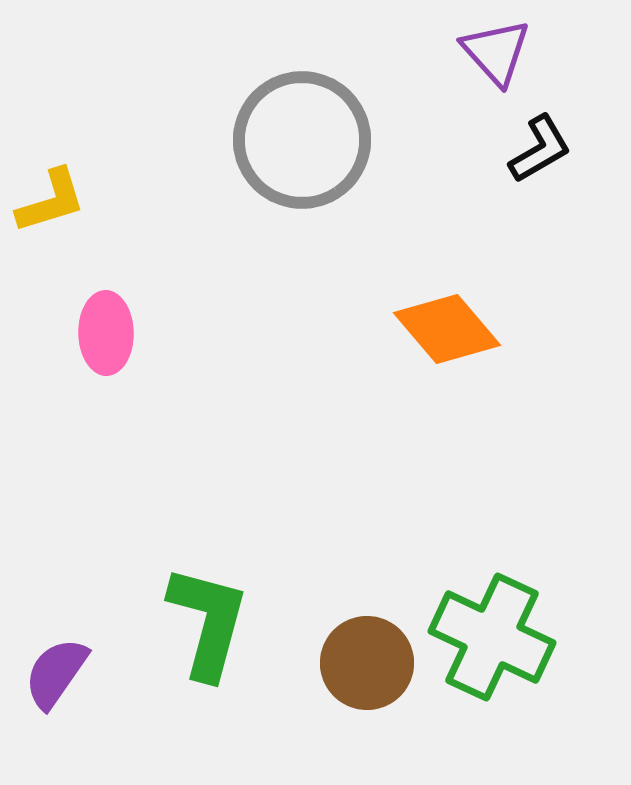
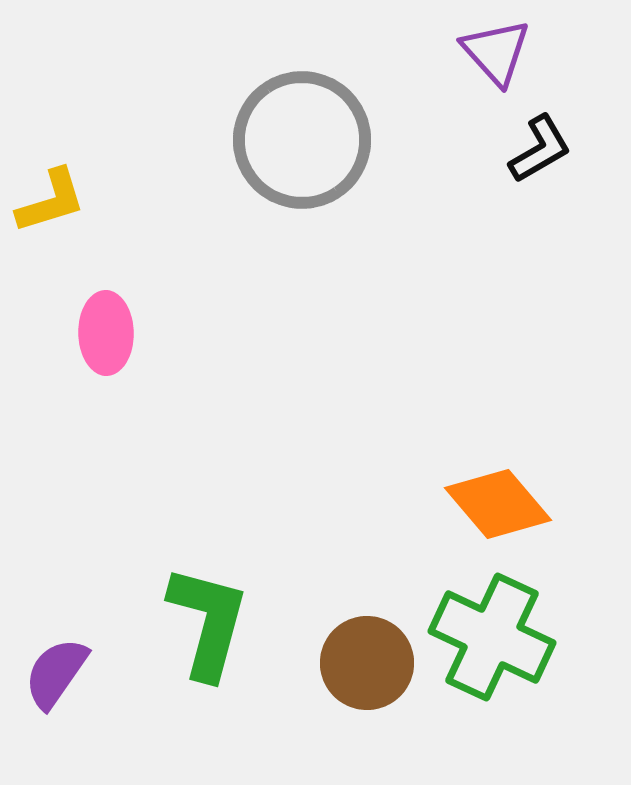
orange diamond: moved 51 px right, 175 px down
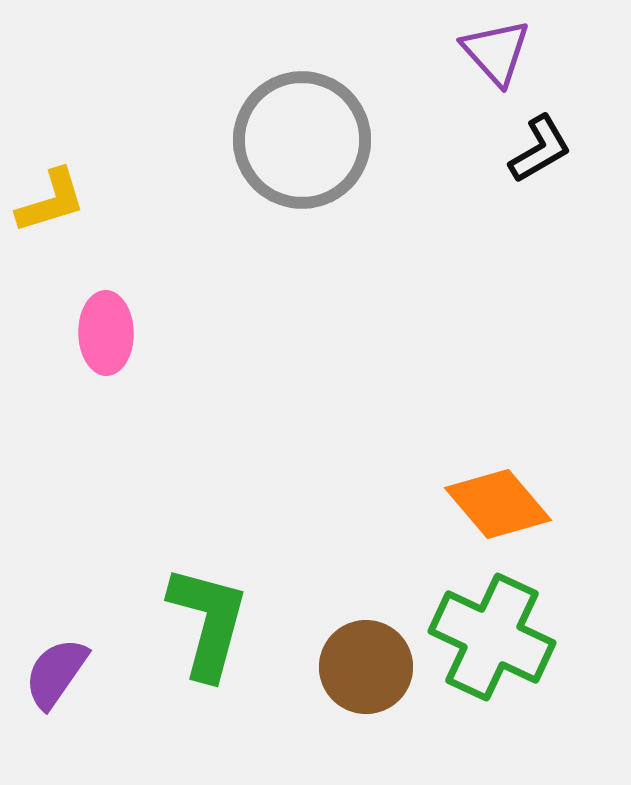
brown circle: moved 1 px left, 4 px down
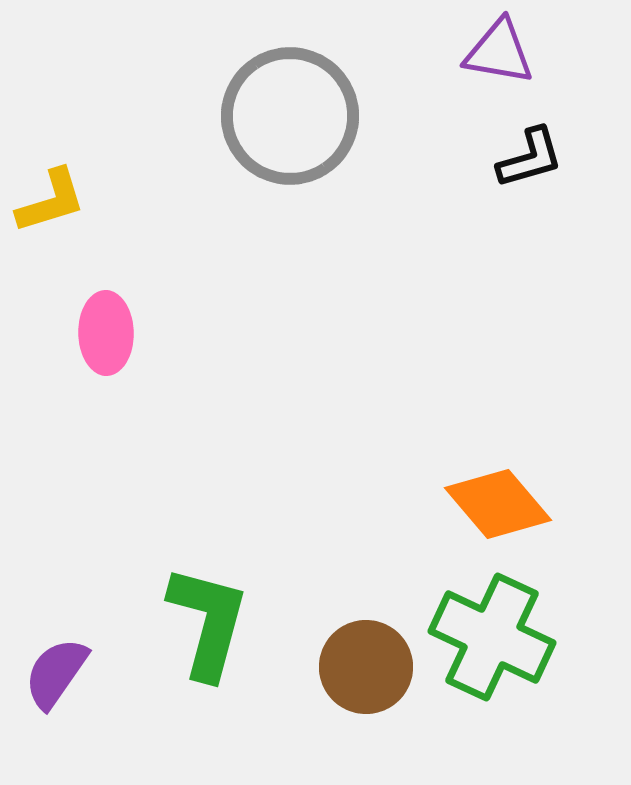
purple triangle: moved 3 px right; rotated 38 degrees counterclockwise
gray circle: moved 12 px left, 24 px up
black L-shape: moved 10 px left, 9 px down; rotated 14 degrees clockwise
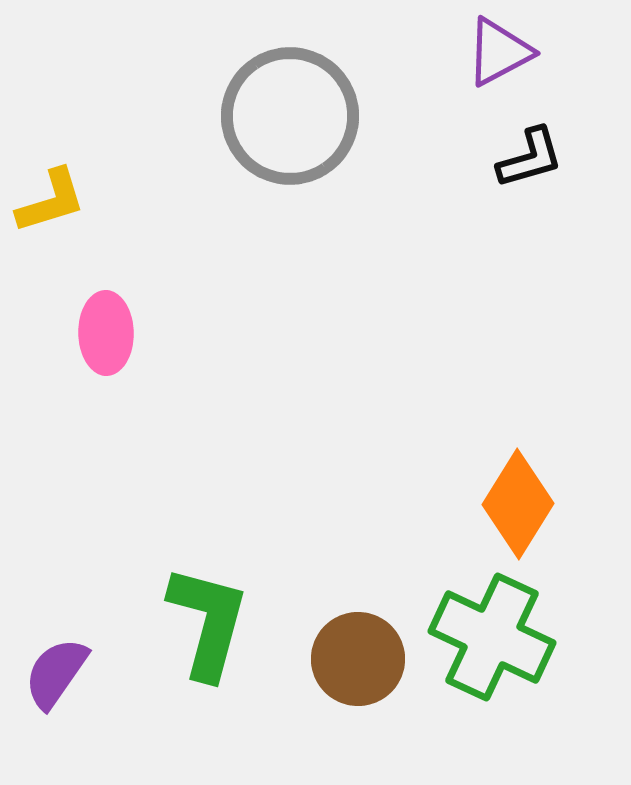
purple triangle: rotated 38 degrees counterclockwise
orange diamond: moved 20 px right; rotated 72 degrees clockwise
brown circle: moved 8 px left, 8 px up
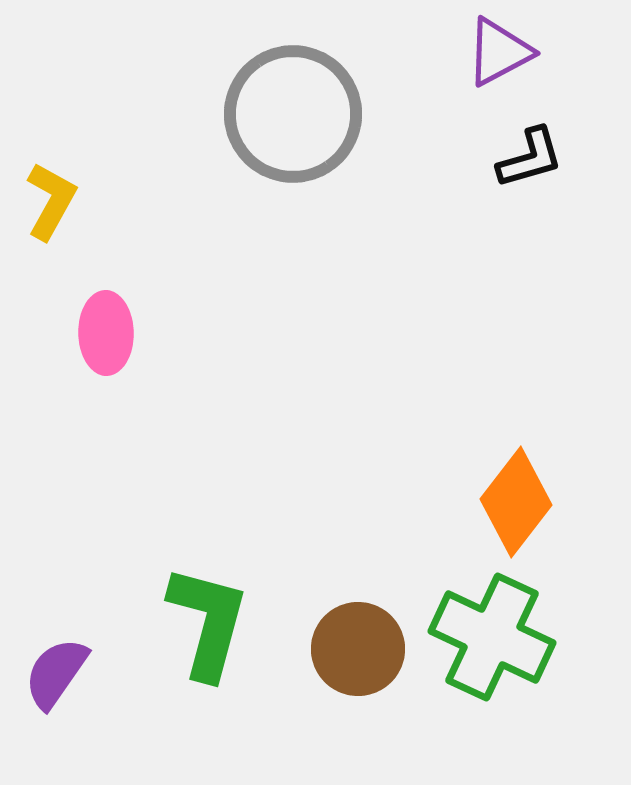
gray circle: moved 3 px right, 2 px up
yellow L-shape: rotated 44 degrees counterclockwise
orange diamond: moved 2 px left, 2 px up; rotated 6 degrees clockwise
brown circle: moved 10 px up
